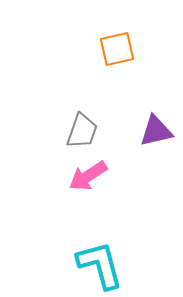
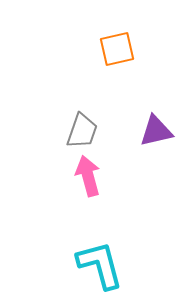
pink arrow: rotated 108 degrees clockwise
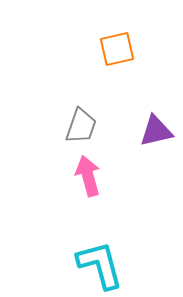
gray trapezoid: moved 1 px left, 5 px up
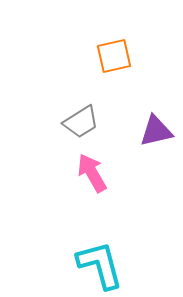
orange square: moved 3 px left, 7 px down
gray trapezoid: moved 4 px up; rotated 39 degrees clockwise
pink arrow: moved 4 px right, 3 px up; rotated 15 degrees counterclockwise
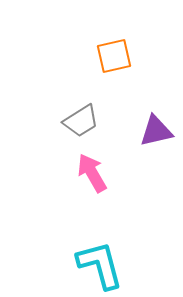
gray trapezoid: moved 1 px up
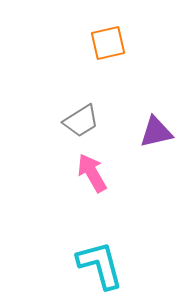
orange square: moved 6 px left, 13 px up
purple triangle: moved 1 px down
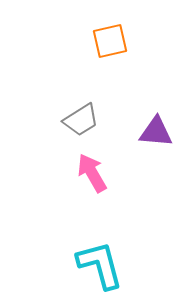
orange square: moved 2 px right, 2 px up
gray trapezoid: moved 1 px up
purple triangle: rotated 18 degrees clockwise
